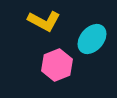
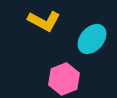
pink hexagon: moved 7 px right, 14 px down
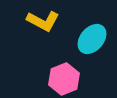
yellow L-shape: moved 1 px left
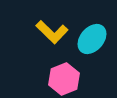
yellow L-shape: moved 9 px right, 11 px down; rotated 16 degrees clockwise
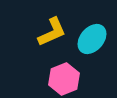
yellow L-shape: rotated 68 degrees counterclockwise
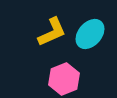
cyan ellipse: moved 2 px left, 5 px up
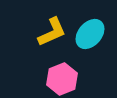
pink hexagon: moved 2 px left
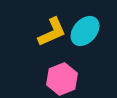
cyan ellipse: moved 5 px left, 3 px up
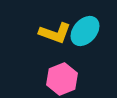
yellow L-shape: moved 3 px right, 1 px down; rotated 44 degrees clockwise
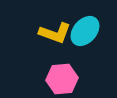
pink hexagon: rotated 16 degrees clockwise
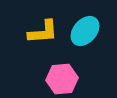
yellow L-shape: moved 12 px left, 1 px up; rotated 24 degrees counterclockwise
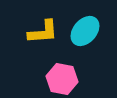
pink hexagon: rotated 16 degrees clockwise
